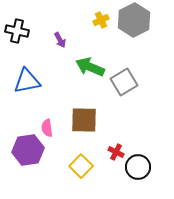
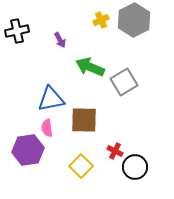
black cross: rotated 25 degrees counterclockwise
blue triangle: moved 24 px right, 18 px down
red cross: moved 1 px left, 1 px up
black circle: moved 3 px left
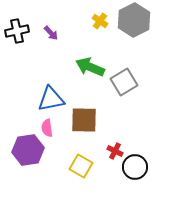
yellow cross: moved 1 px left, 1 px down; rotated 28 degrees counterclockwise
purple arrow: moved 9 px left, 7 px up; rotated 14 degrees counterclockwise
yellow square: rotated 15 degrees counterclockwise
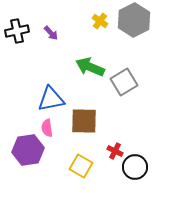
brown square: moved 1 px down
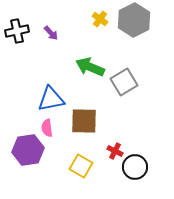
yellow cross: moved 2 px up
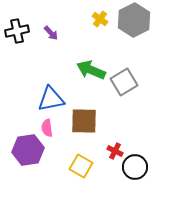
green arrow: moved 1 px right, 3 px down
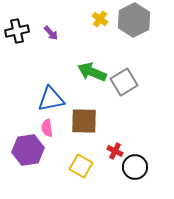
green arrow: moved 1 px right, 2 px down
